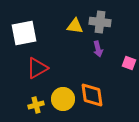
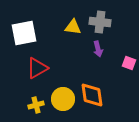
yellow triangle: moved 2 px left, 1 px down
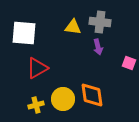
white square: rotated 16 degrees clockwise
purple arrow: moved 2 px up
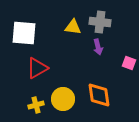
orange diamond: moved 7 px right
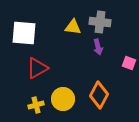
orange diamond: rotated 36 degrees clockwise
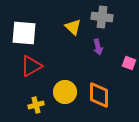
gray cross: moved 2 px right, 5 px up
yellow triangle: rotated 36 degrees clockwise
red triangle: moved 6 px left, 2 px up
orange diamond: rotated 28 degrees counterclockwise
yellow circle: moved 2 px right, 7 px up
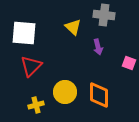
gray cross: moved 2 px right, 2 px up
red triangle: rotated 15 degrees counterclockwise
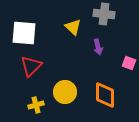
gray cross: moved 1 px up
orange diamond: moved 6 px right
